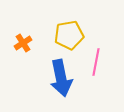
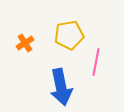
orange cross: moved 2 px right
blue arrow: moved 9 px down
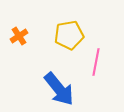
orange cross: moved 6 px left, 7 px up
blue arrow: moved 2 px left, 2 px down; rotated 27 degrees counterclockwise
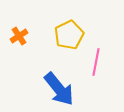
yellow pentagon: rotated 16 degrees counterclockwise
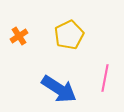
pink line: moved 9 px right, 16 px down
blue arrow: rotated 18 degrees counterclockwise
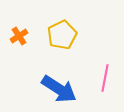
yellow pentagon: moved 7 px left
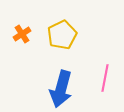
orange cross: moved 3 px right, 2 px up
blue arrow: moved 2 px right; rotated 72 degrees clockwise
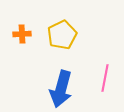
orange cross: rotated 30 degrees clockwise
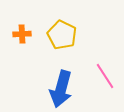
yellow pentagon: rotated 20 degrees counterclockwise
pink line: moved 2 px up; rotated 44 degrees counterclockwise
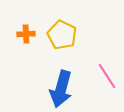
orange cross: moved 4 px right
pink line: moved 2 px right
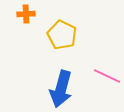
orange cross: moved 20 px up
pink line: rotated 32 degrees counterclockwise
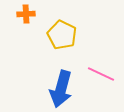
pink line: moved 6 px left, 2 px up
